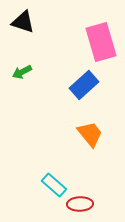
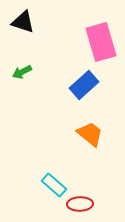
orange trapezoid: rotated 12 degrees counterclockwise
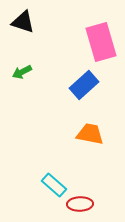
orange trapezoid: rotated 28 degrees counterclockwise
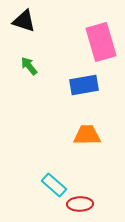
black triangle: moved 1 px right, 1 px up
green arrow: moved 7 px right, 6 px up; rotated 78 degrees clockwise
blue rectangle: rotated 32 degrees clockwise
orange trapezoid: moved 3 px left, 1 px down; rotated 12 degrees counterclockwise
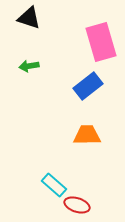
black triangle: moved 5 px right, 3 px up
green arrow: rotated 60 degrees counterclockwise
blue rectangle: moved 4 px right, 1 px down; rotated 28 degrees counterclockwise
red ellipse: moved 3 px left, 1 px down; rotated 20 degrees clockwise
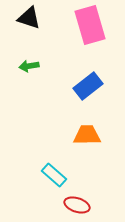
pink rectangle: moved 11 px left, 17 px up
cyan rectangle: moved 10 px up
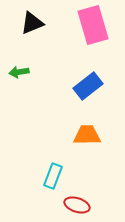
black triangle: moved 3 px right, 5 px down; rotated 40 degrees counterclockwise
pink rectangle: moved 3 px right
green arrow: moved 10 px left, 6 px down
cyan rectangle: moved 1 px left, 1 px down; rotated 70 degrees clockwise
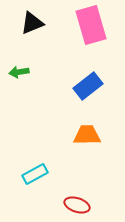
pink rectangle: moved 2 px left
cyan rectangle: moved 18 px left, 2 px up; rotated 40 degrees clockwise
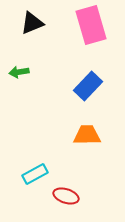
blue rectangle: rotated 8 degrees counterclockwise
red ellipse: moved 11 px left, 9 px up
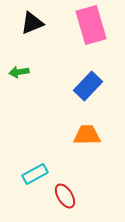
red ellipse: moved 1 px left; rotated 40 degrees clockwise
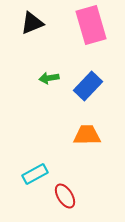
green arrow: moved 30 px right, 6 px down
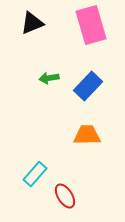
cyan rectangle: rotated 20 degrees counterclockwise
